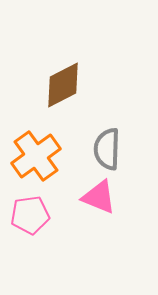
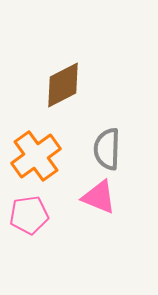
pink pentagon: moved 1 px left
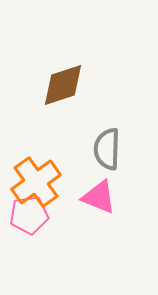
brown diamond: rotated 9 degrees clockwise
orange cross: moved 26 px down
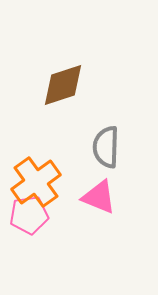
gray semicircle: moved 1 px left, 2 px up
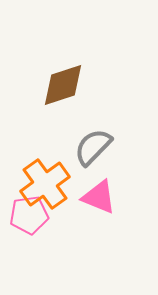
gray semicircle: moved 13 px left; rotated 42 degrees clockwise
orange cross: moved 9 px right, 2 px down
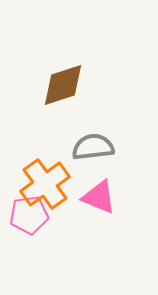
gray semicircle: rotated 39 degrees clockwise
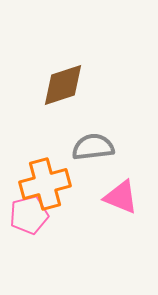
orange cross: rotated 21 degrees clockwise
pink triangle: moved 22 px right
pink pentagon: rotated 6 degrees counterclockwise
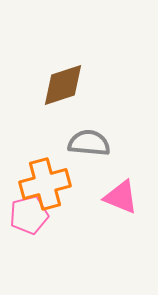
gray semicircle: moved 4 px left, 4 px up; rotated 12 degrees clockwise
